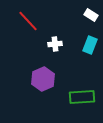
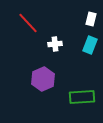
white rectangle: moved 4 px down; rotated 72 degrees clockwise
red line: moved 2 px down
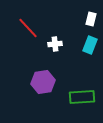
red line: moved 5 px down
purple hexagon: moved 3 px down; rotated 15 degrees clockwise
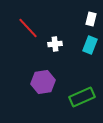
green rectangle: rotated 20 degrees counterclockwise
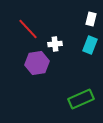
red line: moved 1 px down
purple hexagon: moved 6 px left, 19 px up
green rectangle: moved 1 px left, 2 px down
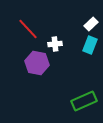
white rectangle: moved 5 px down; rotated 32 degrees clockwise
purple hexagon: rotated 20 degrees clockwise
green rectangle: moved 3 px right, 2 px down
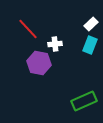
purple hexagon: moved 2 px right
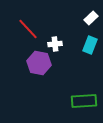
white rectangle: moved 6 px up
green rectangle: rotated 20 degrees clockwise
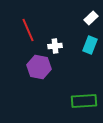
red line: moved 1 px down; rotated 20 degrees clockwise
white cross: moved 2 px down
purple hexagon: moved 4 px down
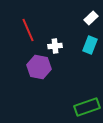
green rectangle: moved 3 px right, 6 px down; rotated 15 degrees counterclockwise
